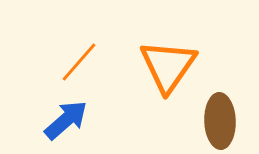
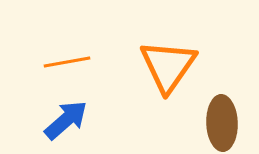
orange line: moved 12 px left; rotated 39 degrees clockwise
brown ellipse: moved 2 px right, 2 px down
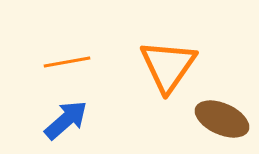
brown ellipse: moved 4 px up; rotated 64 degrees counterclockwise
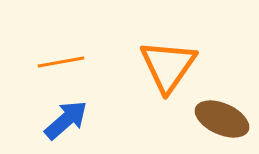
orange line: moved 6 px left
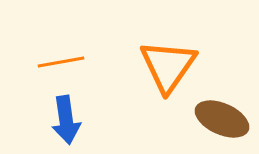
blue arrow: rotated 123 degrees clockwise
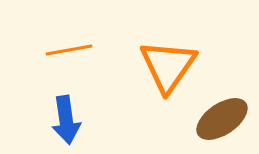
orange line: moved 8 px right, 12 px up
brown ellipse: rotated 58 degrees counterclockwise
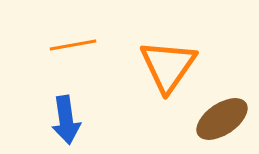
orange line: moved 4 px right, 5 px up
